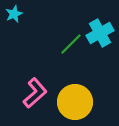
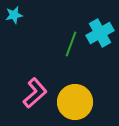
cyan star: moved 1 px down; rotated 12 degrees clockwise
green line: rotated 25 degrees counterclockwise
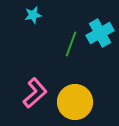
cyan star: moved 19 px right
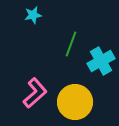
cyan cross: moved 1 px right, 28 px down
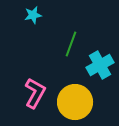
cyan cross: moved 1 px left, 4 px down
pink L-shape: rotated 20 degrees counterclockwise
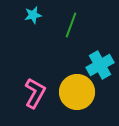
green line: moved 19 px up
yellow circle: moved 2 px right, 10 px up
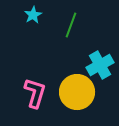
cyan star: rotated 18 degrees counterclockwise
pink L-shape: rotated 12 degrees counterclockwise
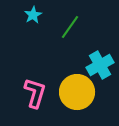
green line: moved 1 px left, 2 px down; rotated 15 degrees clockwise
